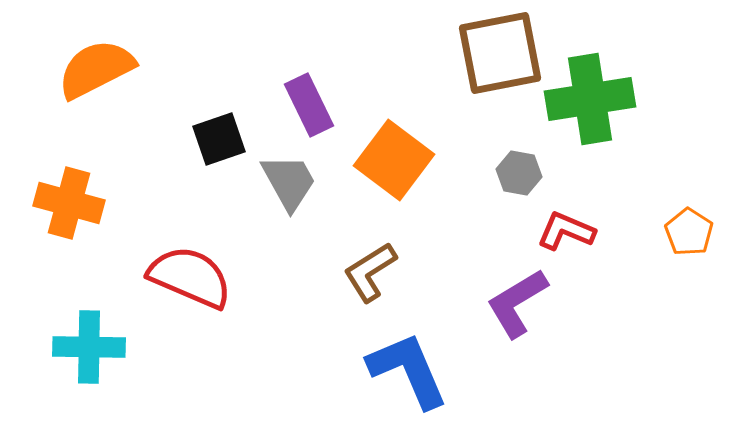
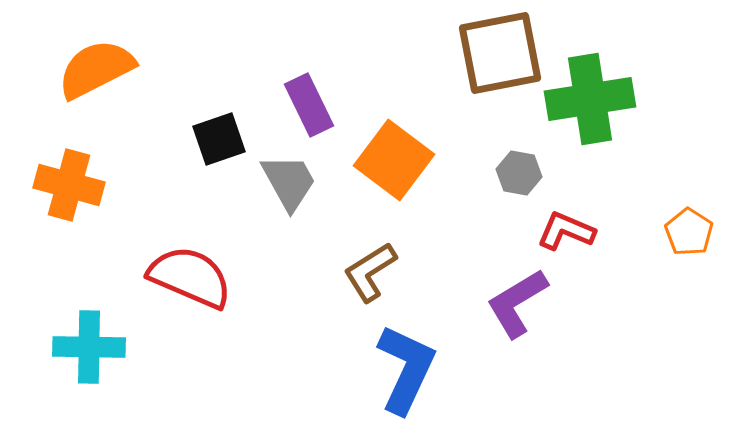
orange cross: moved 18 px up
blue L-shape: moved 2 px left, 1 px up; rotated 48 degrees clockwise
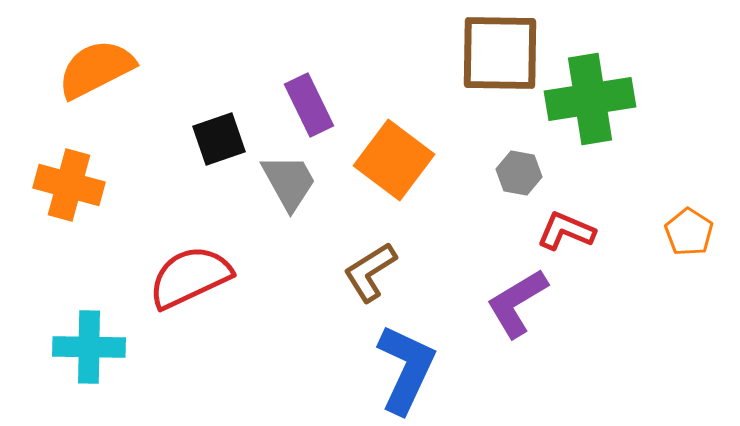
brown square: rotated 12 degrees clockwise
red semicircle: rotated 48 degrees counterclockwise
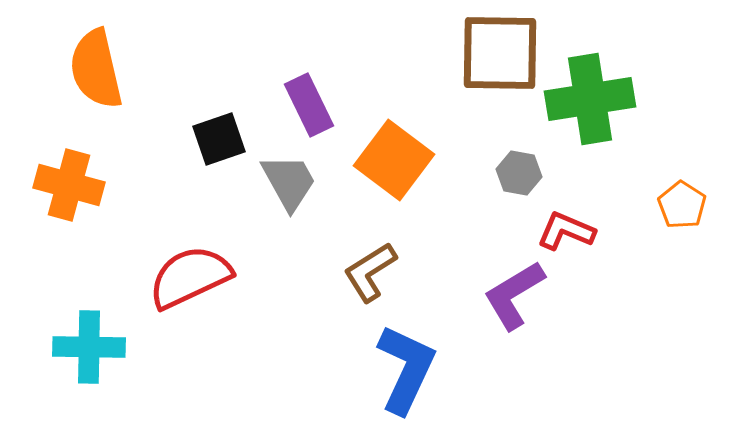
orange semicircle: rotated 76 degrees counterclockwise
orange pentagon: moved 7 px left, 27 px up
purple L-shape: moved 3 px left, 8 px up
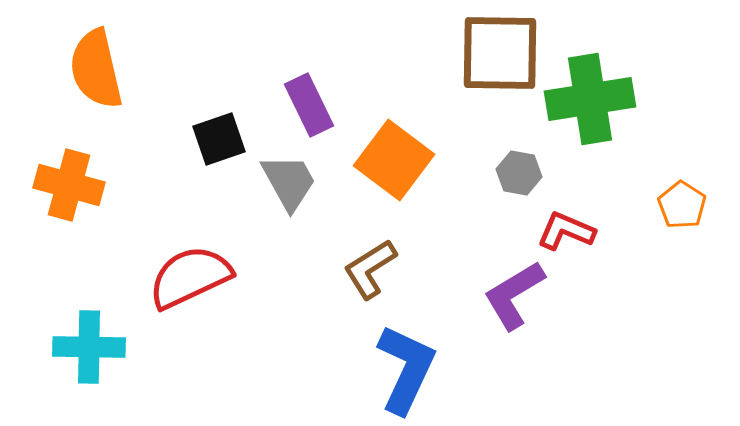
brown L-shape: moved 3 px up
